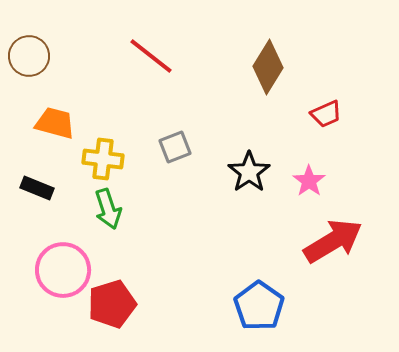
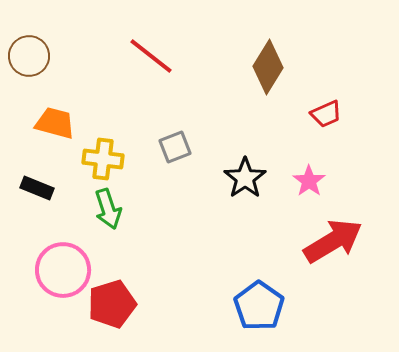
black star: moved 4 px left, 6 px down
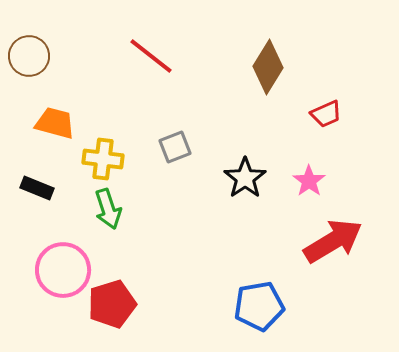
blue pentagon: rotated 27 degrees clockwise
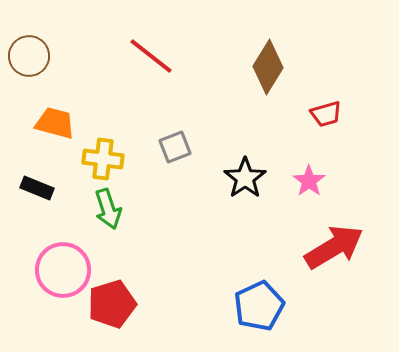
red trapezoid: rotated 8 degrees clockwise
red arrow: moved 1 px right, 6 px down
blue pentagon: rotated 15 degrees counterclockwise
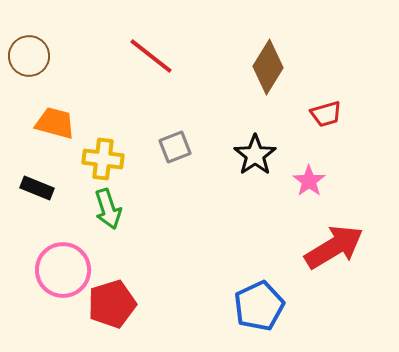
black star: moved 10 px right, 23 px up
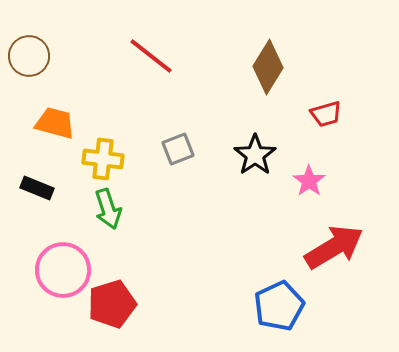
gray square: moved 3 px right, 2 px down
blue pentagon: moved 20 px right
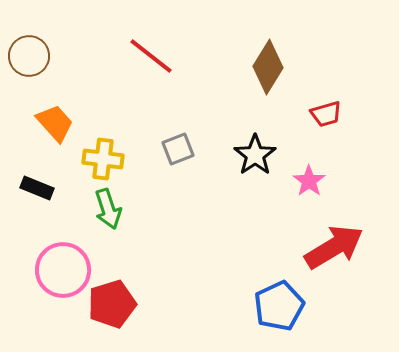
orange trapezoid: rotated 33 degrees clockwise
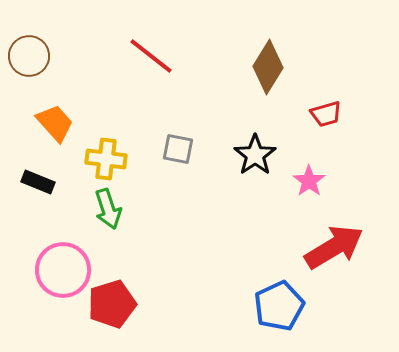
gray square: rotated 32 degrees clockwise
yellow cross: moved 3 px right
black rectangle: moved 1 px right, 6 px up
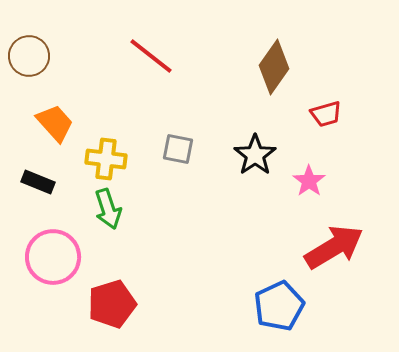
brown diamond: moved 6 px right; rotated 4 degrees clockwise
pink circle: moved 10 px left, 13 px up
